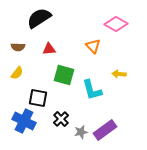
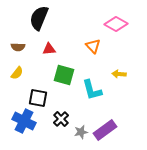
black semicircle: rotated 35 degrees counterclockwise
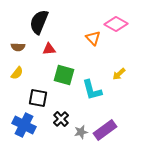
black semicircle: moved 4 px down
orange triangle: moved 8 px up
yellow arrow: rotated 48 degrees counterclockwise
blue cross: moved 4 px down
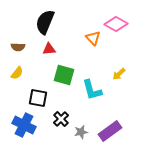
black semicircle: moved 6 px right
purple rectangle: moved 5 px right, 1 px down
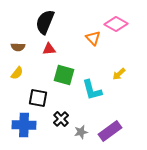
blue cross: rotated 25 degrees counterclockwise
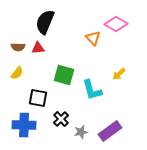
red triangle: moved 11 px left, 1 px up
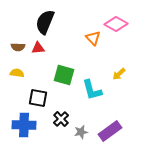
yellow semicircle: rotated 120 degrees counterclockwise
